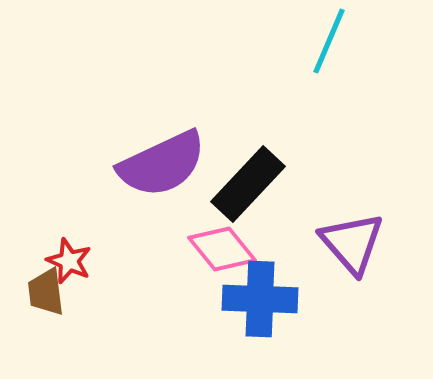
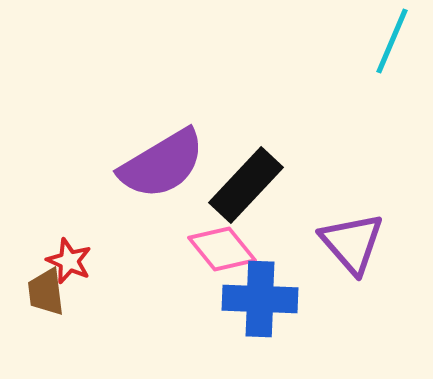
cyan line: moved 63 px right
purple semicircle: rotated 6 degrees counterclockwise
black rectangle: moved 2 px left, 1 px down
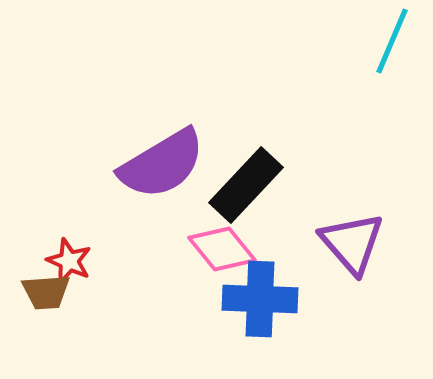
brown trapezoid: rotated 87 degrees counterclockwise
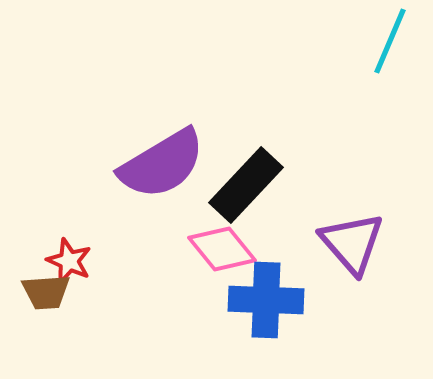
cyan line: moved 2 px left
blue cross: moved 6 px right, 1 px down
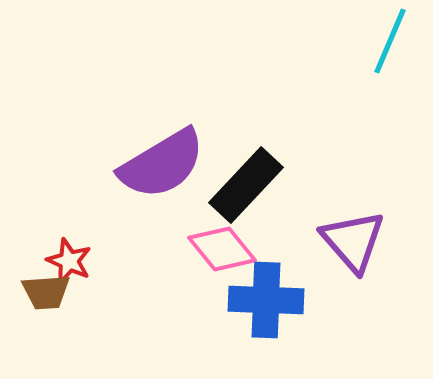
purple triangle: moved 1 px right, 2 px up
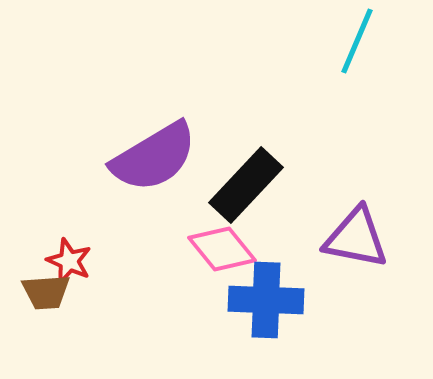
cyan line: moved 33 px left
purple semicircle: moved 8 px left, 7 px up
purple triangle: moved 3 px right, 3 px up; rotated 38 degrees counterclockwise
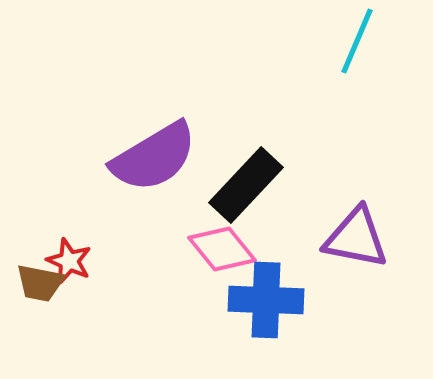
brown trapezoid: moved 6 px left, 9 px up; rotated 15 degrees clockwise
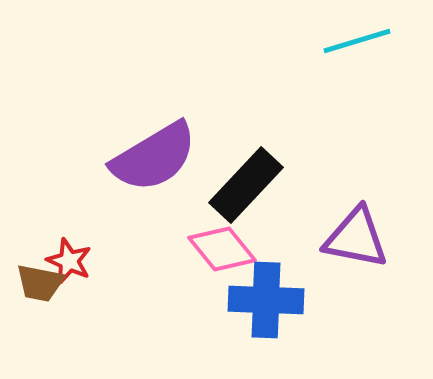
cyan line: rotated 50 degrees clockwise
